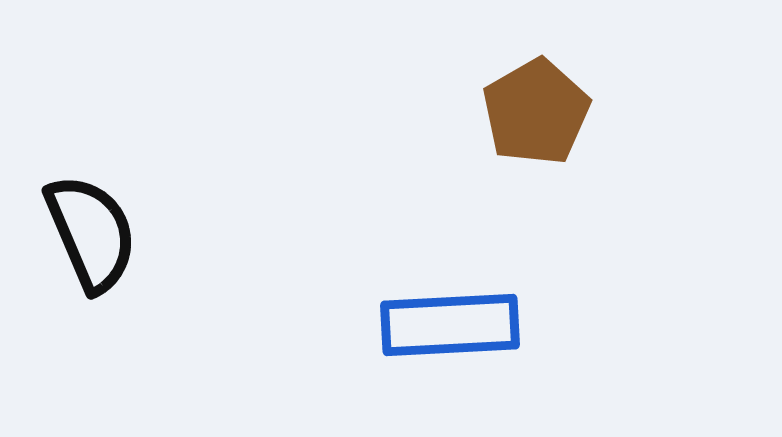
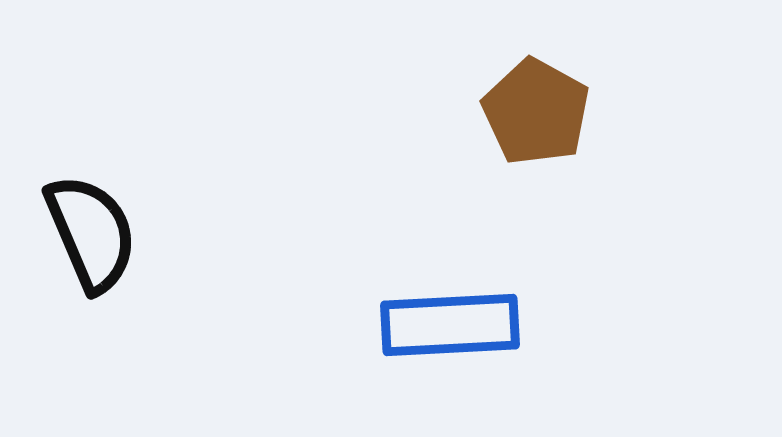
brown pentagon: rotated 13 degrees counterclockwise
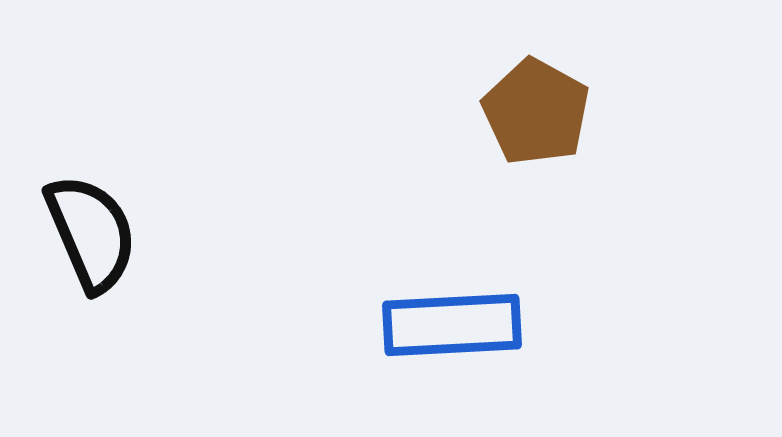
blue rectangle: moved 2 px right
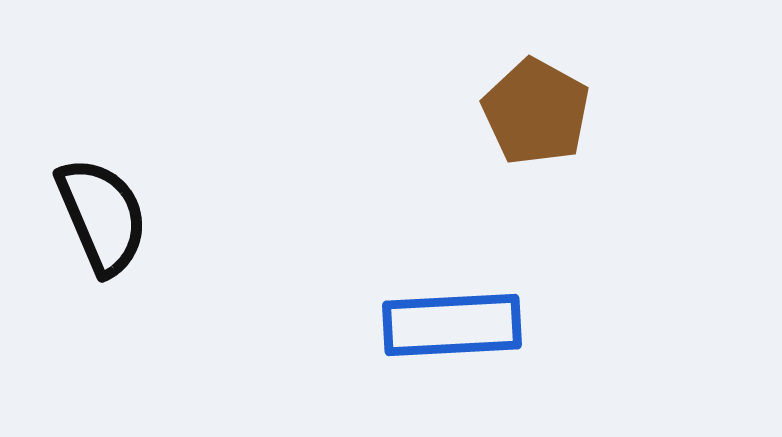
black semicircle: moved 11 px right, 17 px up
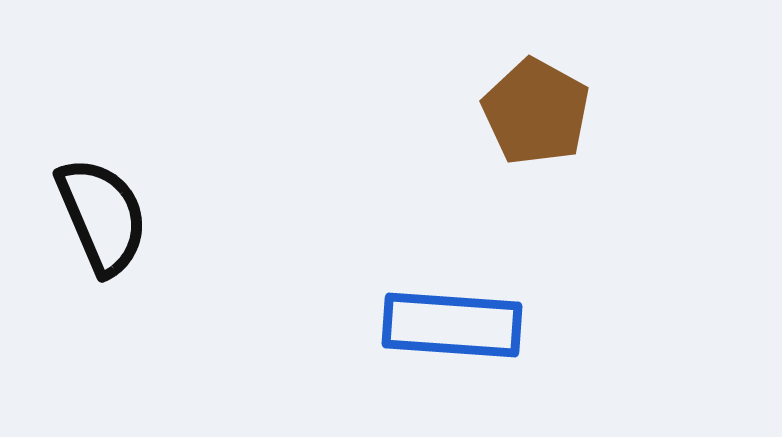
blue rectangle: rotated 7 degrees clockwise
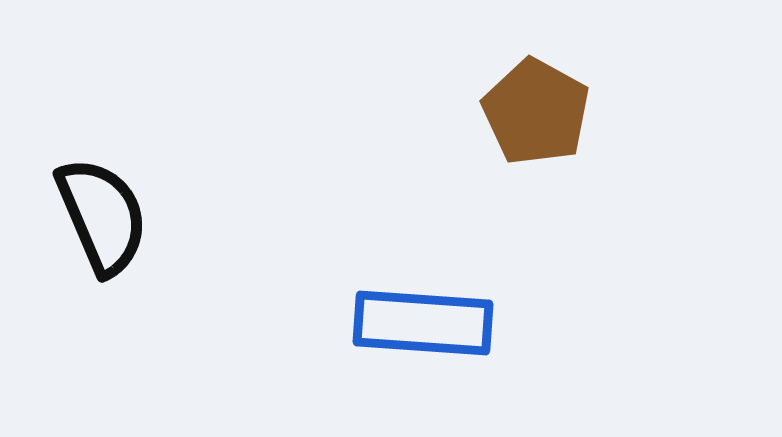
blue rectangle: moved 29 px left, 2 px up
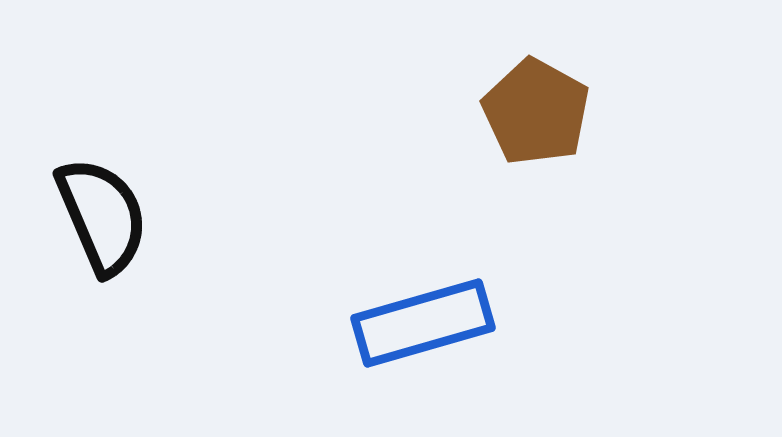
blue rectangle: rotated 20 degrees counterclockwise
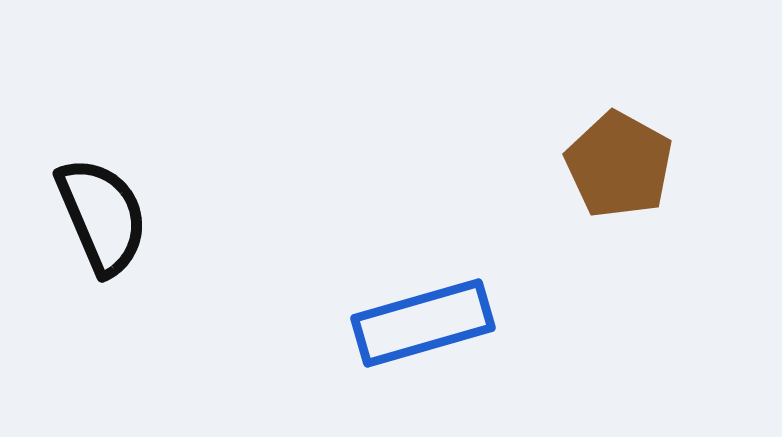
brown pentagon: moved 83 px right, 53 px down
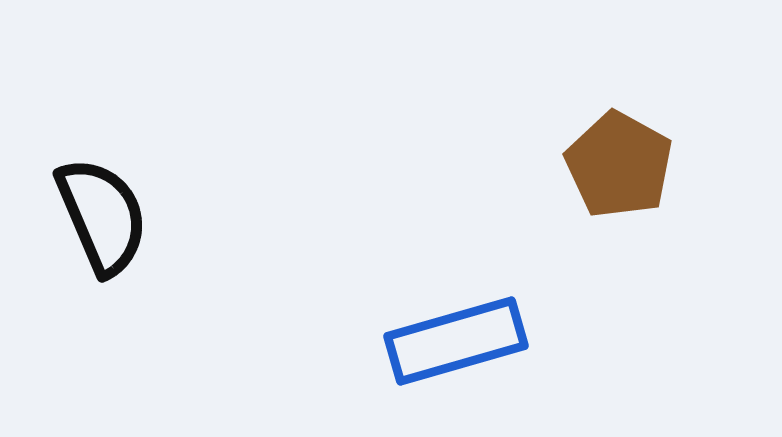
blue rectangle: moved 33 px right, 18 px down
